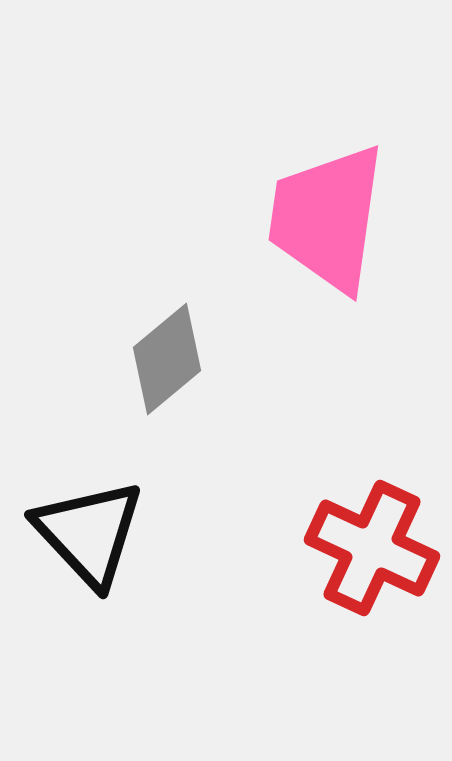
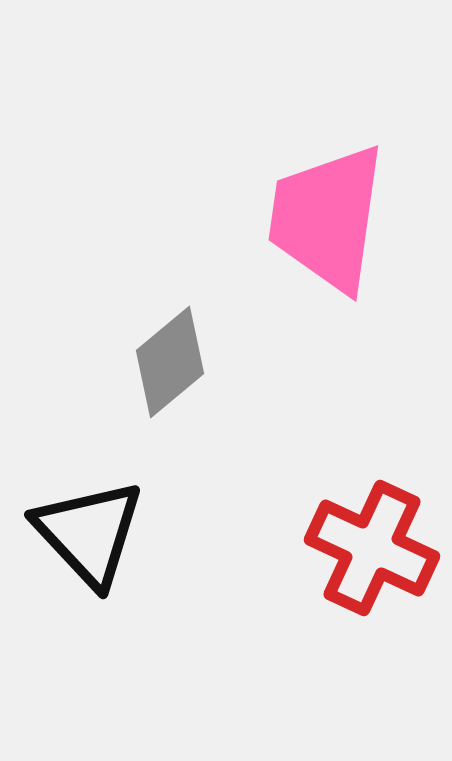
gray diamond: moved 3 px right, 3 px down
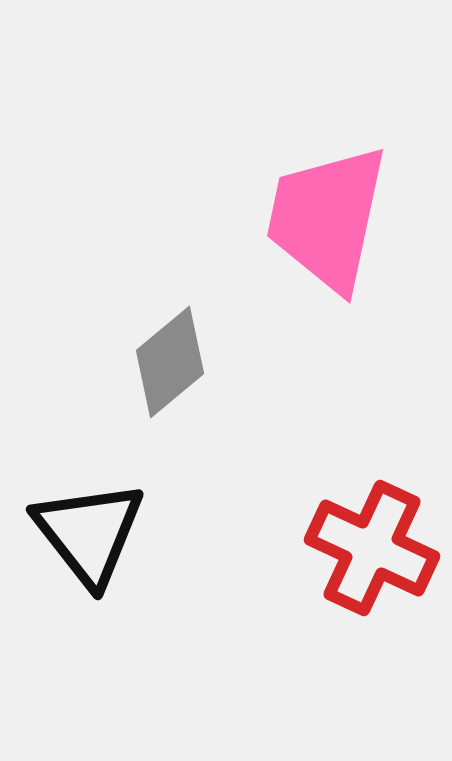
pink trapezoid: rotated 4 degrees clockwise
black triangle: rotated 5 degrees clockwise
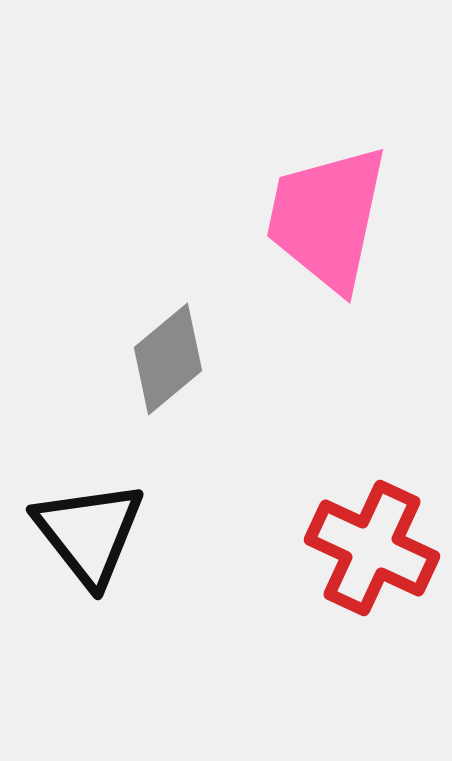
gray diamond: moved 2 px left, 3 px up
